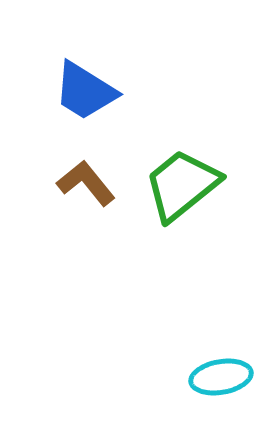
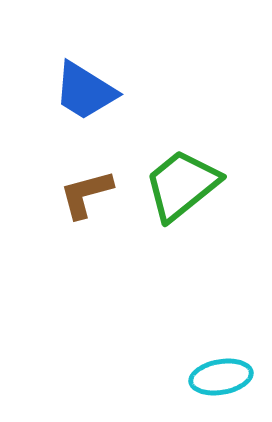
brown L-shape: moved 11 px down; rotated 66 degrees counterclockwise
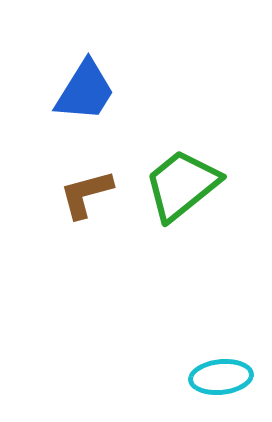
blue trapezoid: rotated 90 degrees counterclockwise
cyan ellipse: rotated 4 degrees clockwise
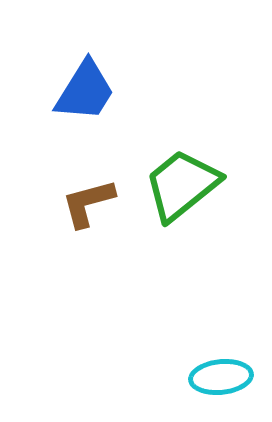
brown L-shape: moved 2 px right, 9 px down
